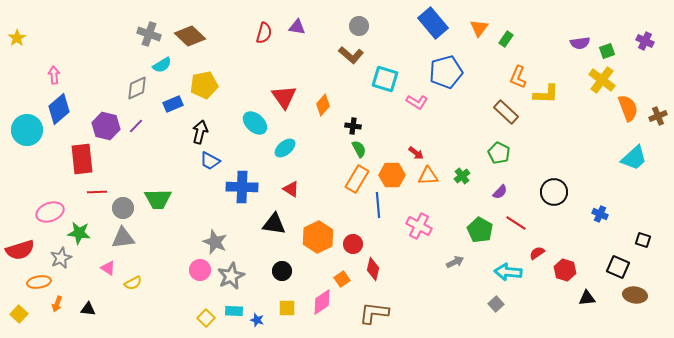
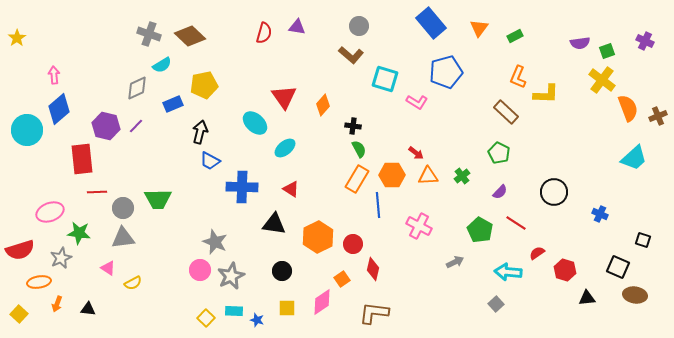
blue rectangle at (433, 23): moved 2 px left
green rectangle at (506, 39): moved 9 px right, 3 px up; rotated 28 degrees clockwise
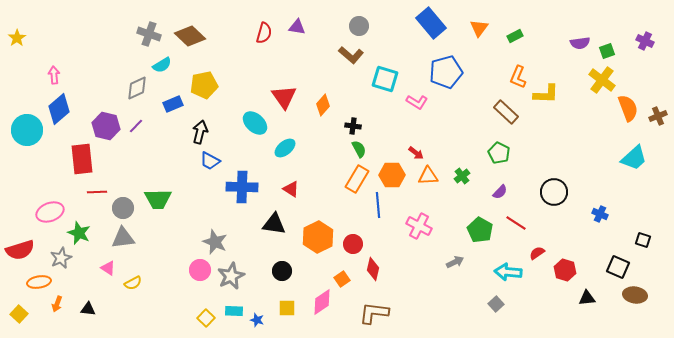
green star at (79, 233): rotated 15 degrees clockwise
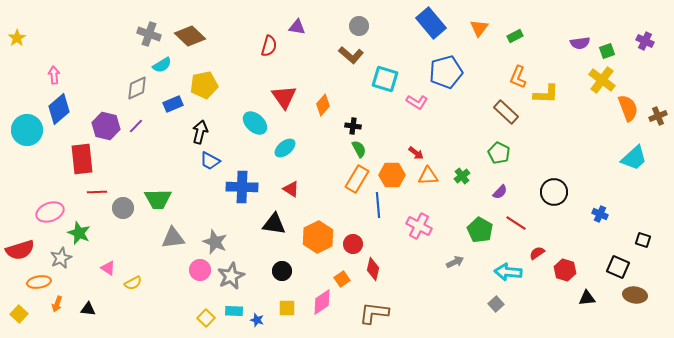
red semicircle at (264, 33): moved 5 px right, 13 px down
gray triangle at (123, 238): moved 50 px right
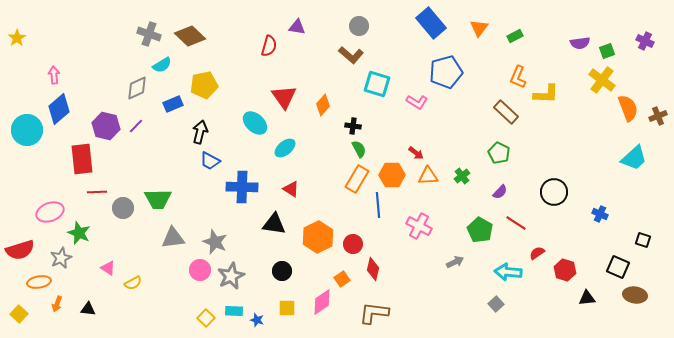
cyan square at (385, 79): moved 8 px left, 5 px down
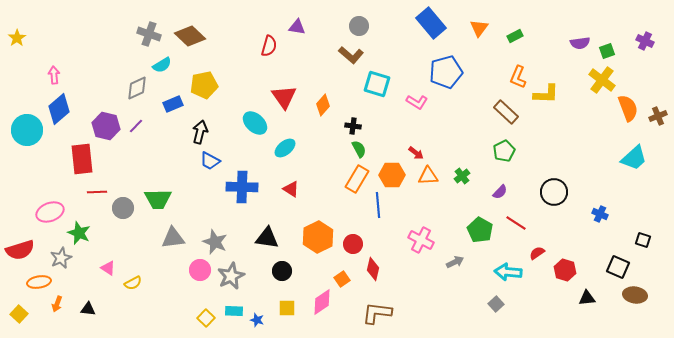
green pentagon at (499, 153): moved 5 px right, 2 px up; rotated 20 degrees clockwise
black triangle at (274, 224): moved 7 px left, 14 px down
pink cross at (419, 226): moved 2 px right, 14 px down
brown L-shape at (374, 313): moved 3 px right
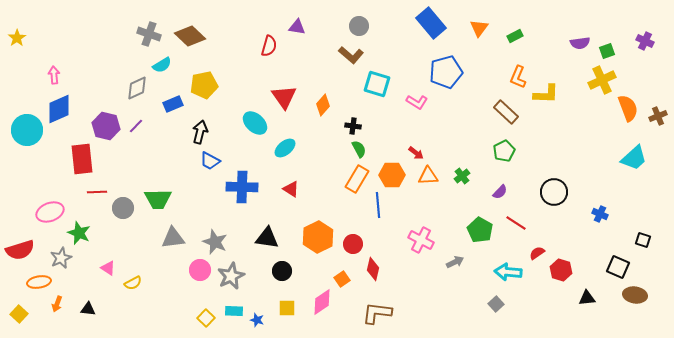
yellow cross at (602, 80): rotated 28 degrees clockwise
blue diamond at (59, 109): rotated 16 degrees clockwise
red hexagon at (565, 270): moved 4 px left
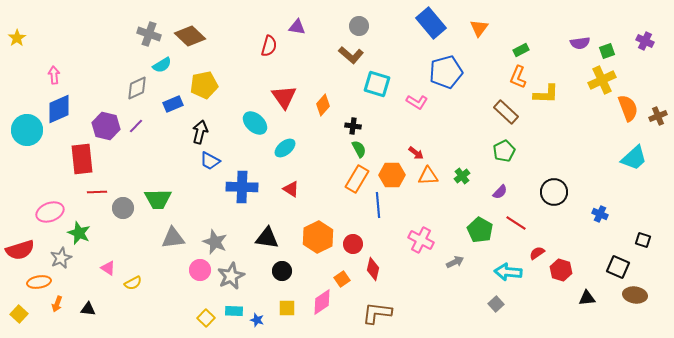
green rectangle at (515, 36): moved 6 px right, 14 px down
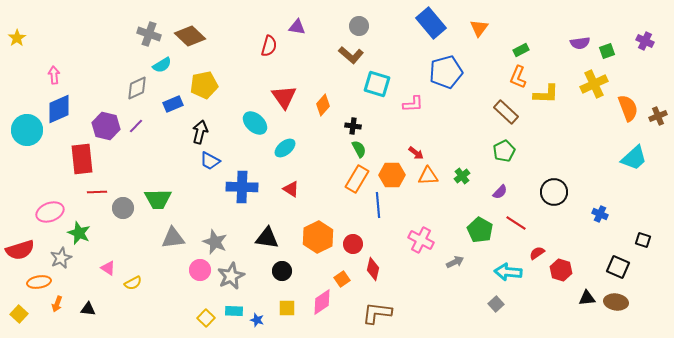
yellow cross at (602, 80): moved 8 px left, 4 px down
pink L-shape at (417, 102): moved 4 px left, 2 px down; rotated 35 degrees counterclockwise
brown ellipse at (635, 295): moved 19 px left, 7 px down
